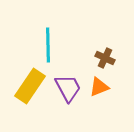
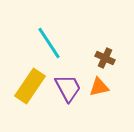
cyan line: moved 1 px right, 2 px up; rotated 32 degrees counterclockwise
orange triangle: rotated 10 degrees clockwise
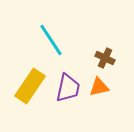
cyan line: moved 2 px right, 3 px up
purple trapezoid: rotated 40 degrees clockwise
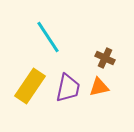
cyan line: moved 3 px left, 3 px up
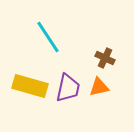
yellow rectangle: rotated 72 degrees clockwise
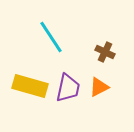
cyan line: moved 3 px right
brown cross: moved 6 px up
orange triangle: rotated 15 degrees counterclockwise
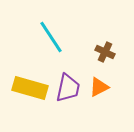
yellow rectangle: moved 2 px down
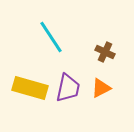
orange triangle: moved 2 px right, 1 px down
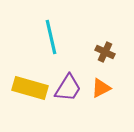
cyan line: rotated 20 degrees clockwise
purple trapezoid: rotated 20 degrees clockwise
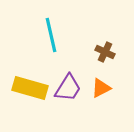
cyan line: moved 2 px up
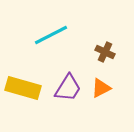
cyan line: rotated 76 degrees clockwise
yellow rectangle: moved 7 px left
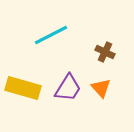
orange triangle: rotated 45 degrees counterclockwise
